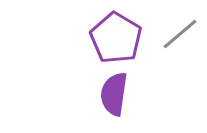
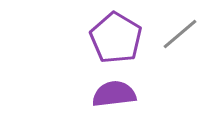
purple semicircle: rotated 75 degrees clockwise
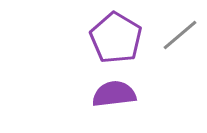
gray line: moved 1 px down
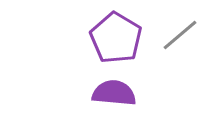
purple semicircle: moved 1 px up; rotated 12 degrees clockwise
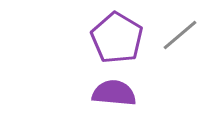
purple pentagon: moved 1 px right
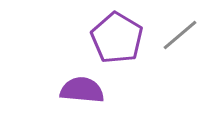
purple semicircle: moved 32 px left, 3 px up
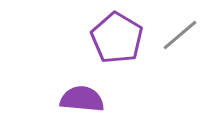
purple semicircle: moved 9 px down
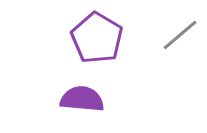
purple pentagon: moved 20 px left
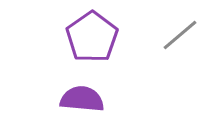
purple pentagon: moved 5 px left, 1 px up; rotated 6 degrees clockwise
